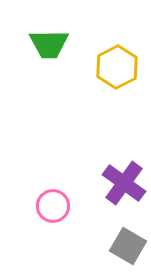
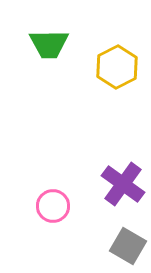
purple cross: moved 1 px left, 1 px down
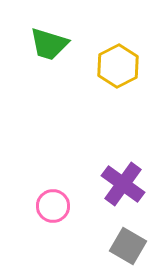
green trapezoid: rotated 18 degrees clockwise
yellow hexagon: moved 1 px right, 1 px up
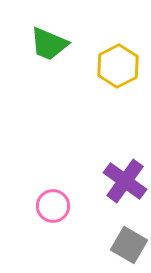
green trapezoid: rotated 6 degrees clockwise
purple cross: moved 2 px right, 3 px up
gray square: moved 1 px right, 1 px up
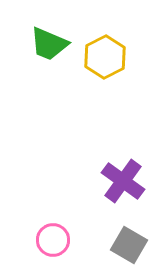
yellow hexagon: moved 13 px left, 9 px up
purple cross: moved 2 px left
pink circle: moved 34 px down
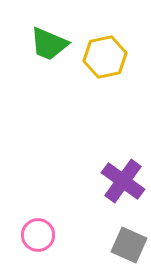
yellow hexagon: rotated 15 degrees clockwise
pink circle: moved 15 px left, 5 px up
gray square: rotated 6 degrees counterclockwise
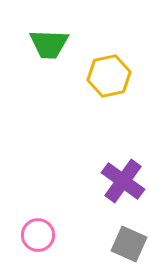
green trapezoid: rotated 21 degrees counterclockwise
yellow hexagon: moved 4 px right, 19 px down
gray square: moved 1 px up
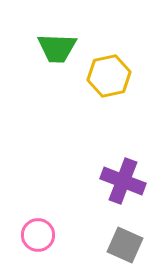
green trapezoid: moved 8 px right, 4 px down
purple cross: rotated 15 degrees counterclockwise
gray square: moved 4 px left, 1 px down
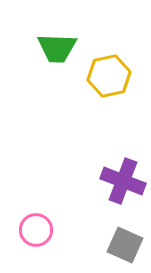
pink circle: moved 2 px left, 5 px up
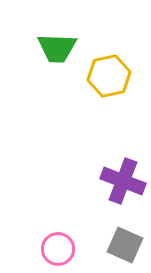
pink circle: moved 22 px right, 19 px down
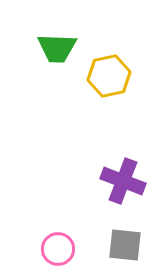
gray square: rotated 18 degrees counterclockwise
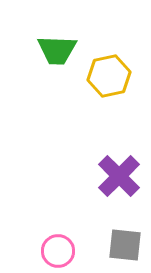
green trapezoid: moved 2 px down
purple cross: moved 4 px left, 5 px up; rotated 24 degrees clockwise
pink circle: moved 2 px down
